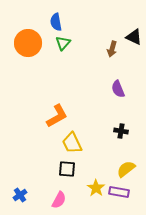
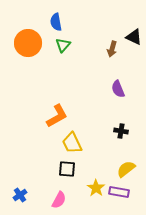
green triangle: moved 2 px down
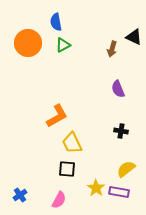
green triangle: rotated 21 degrees clockwise
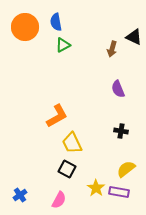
orange circle: moved 3 px left, 16 px up
black square: rotated 24 degrees clockwise
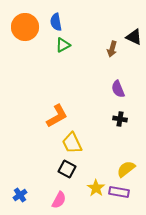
black cross: moved 1 px left, 12 px up
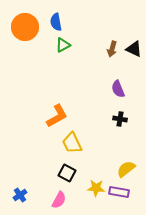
black triangle: moved 12 px down
black square: moved 4 px down
yellow star: rotated 30 degrees counterclockwise
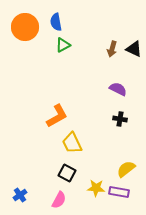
purple semicircle: rotated 138 degrees clockwise
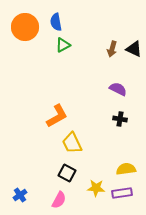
yellow semicircle: rotated 30 degrees clockwise
purple rectangle: moved 3 px right, 1 px down; rotated 18 degrees counterclockwise
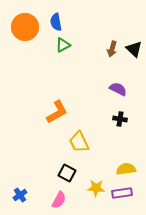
black triangle: rotated 18 degrees clockwise
orange L-shape: moved 4 px up
yellow trapezoid: moved 7 px right, 1 px up
